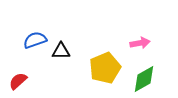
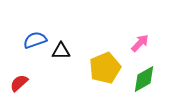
pink arrow: rotated 36 degrees counterclockwise
red semicircle: moved 1 px right, 2 px down
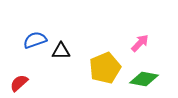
green diamond: rotated 40 degrees clockwise
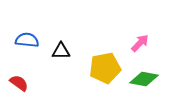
blue semicircle: moved 8 px left; rotated 25 degrees clockwise
yellow pentagon: rotated 12 degrees clockwise
red semicircle: rotated 78 degrees clockwise
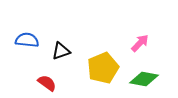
black triangle: rotated 18 degrees counterclockwise
yellow pentagon: moved 2 px left; rotated 12 degrees counterclockwise
red semicircle: moved 28 px right
